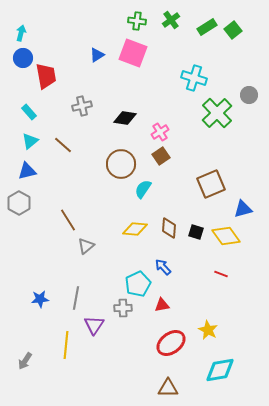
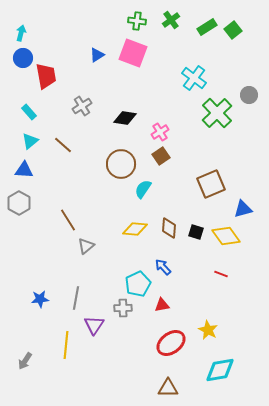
cyan cross at (194, 78): rotated 20 degrees clockwise
gray cross at (82, 106): rotated 18 degrees counterclockwise
blue triangle at (27, 171): moved 3 px left, 1 px up; rotated 18 degrees clockwise
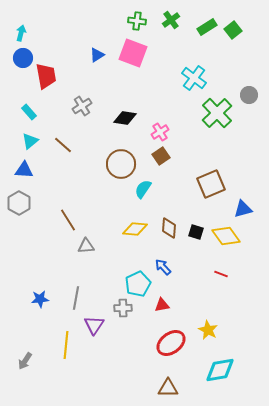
gray triangle at (86, 246): rotated 36 degrees clockwise
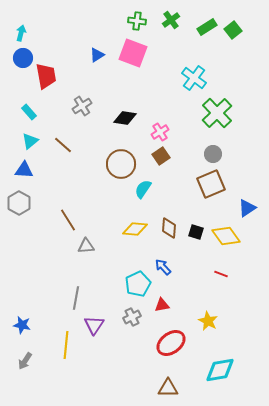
gray circle at (249, 95): moved 36 px left, 59 px down
blue triangle at (243, 209): moved 4 px right, 1 px up; rotated 18 degrees counterclockwise
blue star at (40, 299): moved 18 px left, 26 px down; rotated 18 degrees clockwise
gray cross at (123, 308): moved 9 px right, 9 px down; rotated 24 degrees counterclockwise
yellow star at (208, 330): moved 9 px up
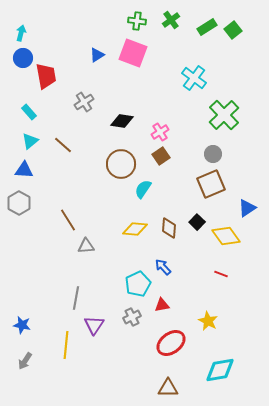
gray cross at (82, 106): moved 2 px right, 4 px up
green cross at (217, 113): moved 7 px right, 2 px down
black diamond at (125, 118): moved 3 px left, 3 px down
black square at (196, 232): moved 1 px right, 10 px up; rotated 28 degrees clockwise
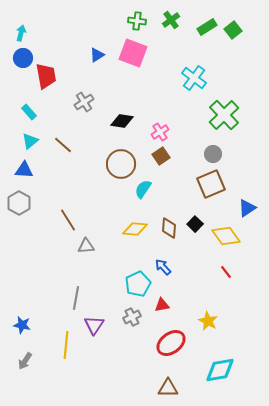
black square at (197, 222): moved 2 px left, 2 px down
red line at (221, 274): moved 5 px right, 2 px up; rotated 32 degrees clockwise
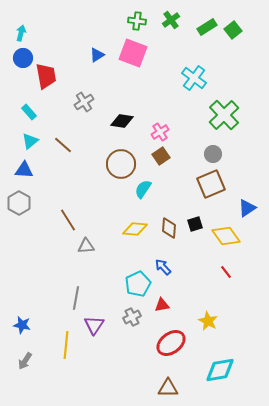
black square at (195, 224): rotated 28 degrees clockwise
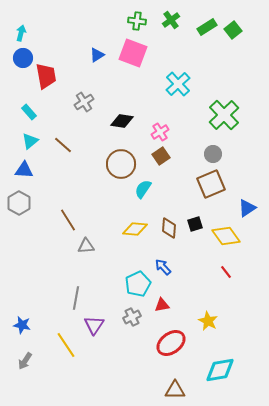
cyan cross at (194, 78): moved 16 px left, 6 px down; rotated 10 degrees clockwise
yellow line at (66, 345): rotated 40 degrees counterclockwise
brown triangle at (168, 388): moved 7 px right, 2 px down
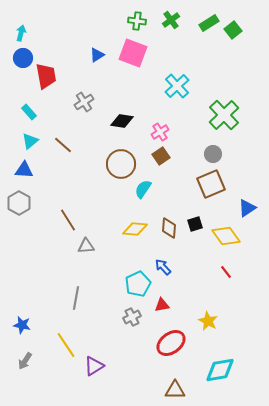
green rectangle at (207, 27): moved 2 px right, 4 px up
cyan cross at (178, 84): moved 1 px left, 2 px down
purple triangle at (94, 325): moved 41 px down; rotated 25 degrees clockwise
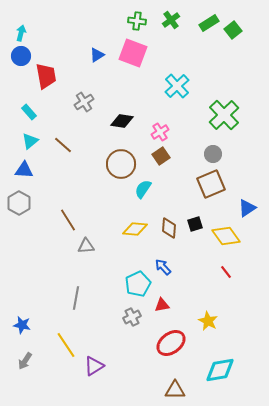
blue circle at (23, 58): moved 2 px left, 2 px up
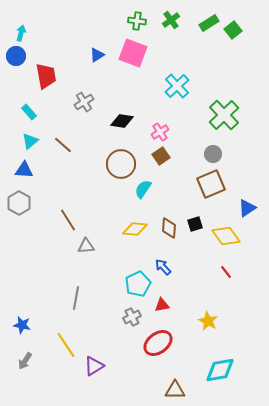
blue circle at (21, 56): moved 5 px left
red ellipse at (171, 343): moved 13 px left
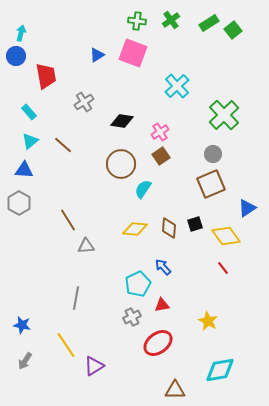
red line at (226, 272): moved 3 px left, 4 px up
